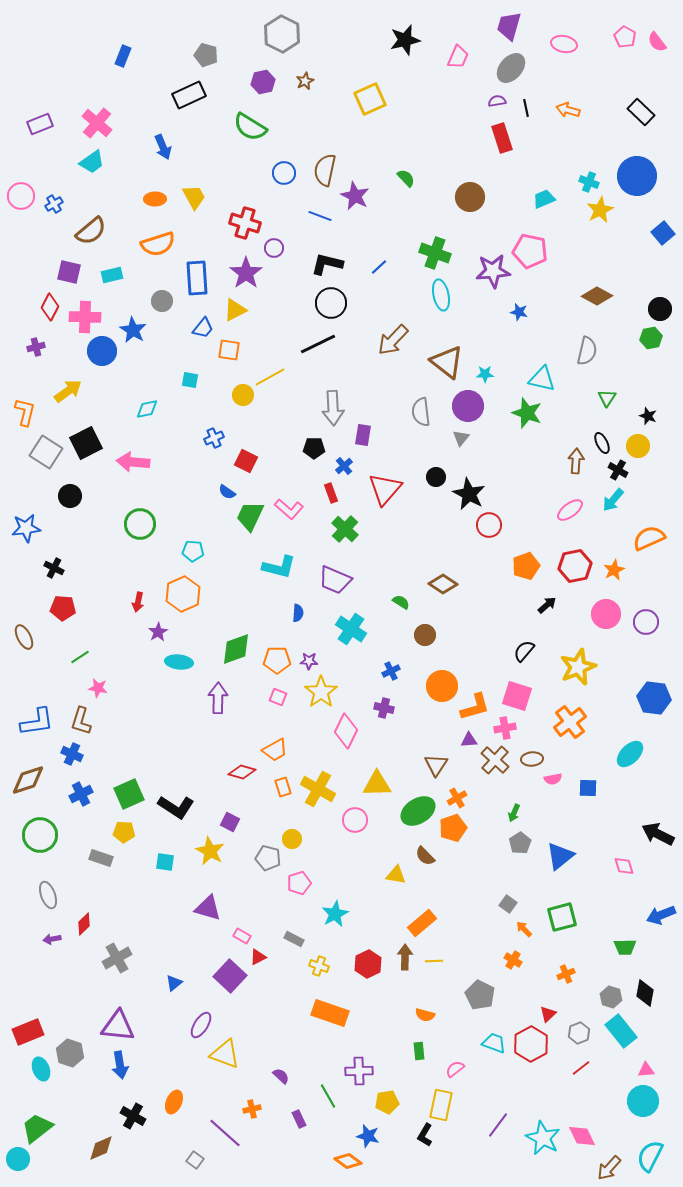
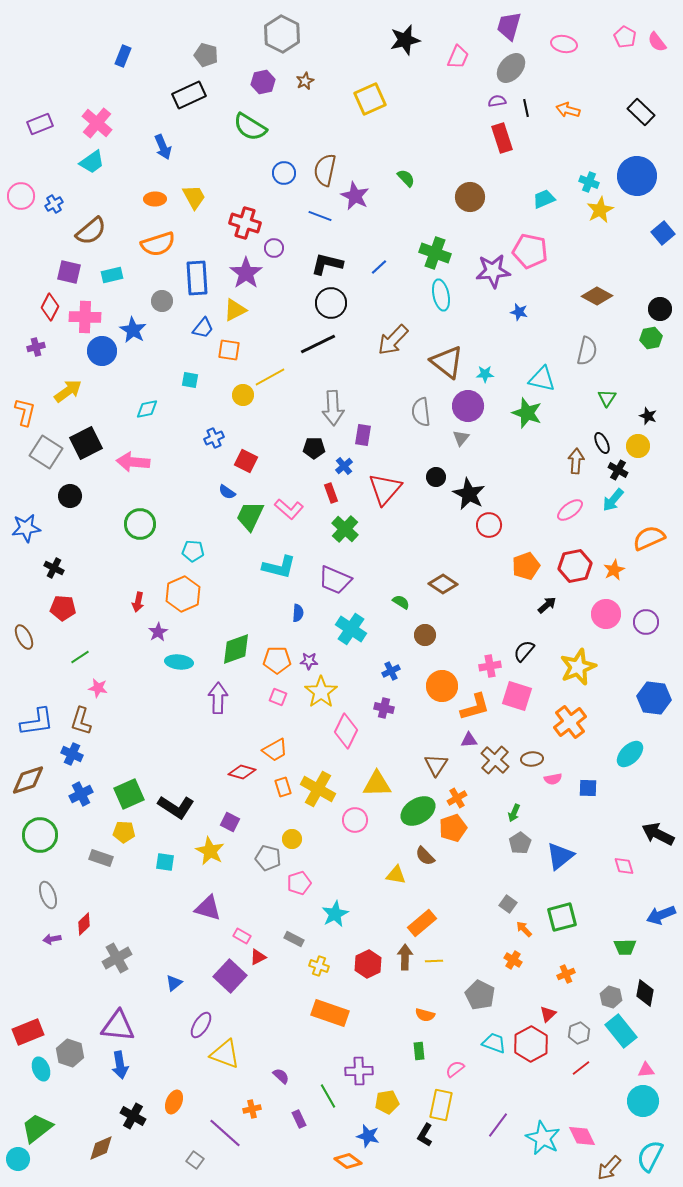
pink cross at (505, 728): moved 15 px left, 62 px up
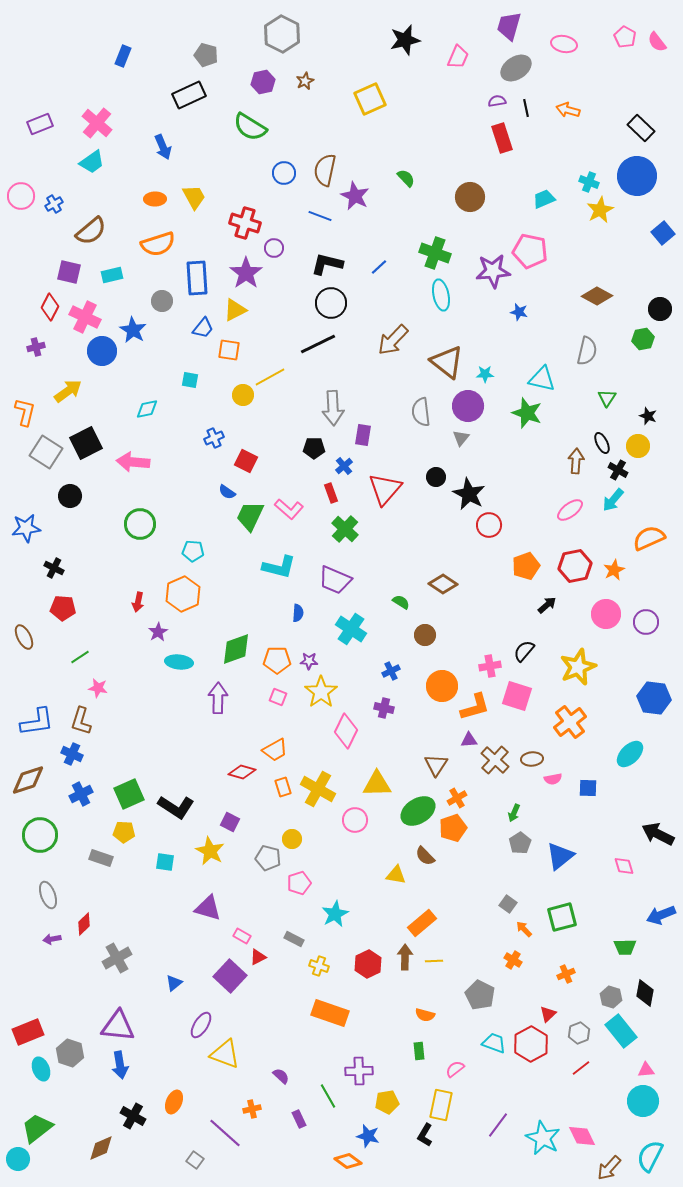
gray ellipse at (511, 68): moved 5 px right; rotated 16 degrees clockwise
black rectangle at (641, 112): moved 16 px down
pink cross at (85, 317): rotated 24 degrees clockwise
green hexagon at (651, 338): moved 8 px left, 1 px down
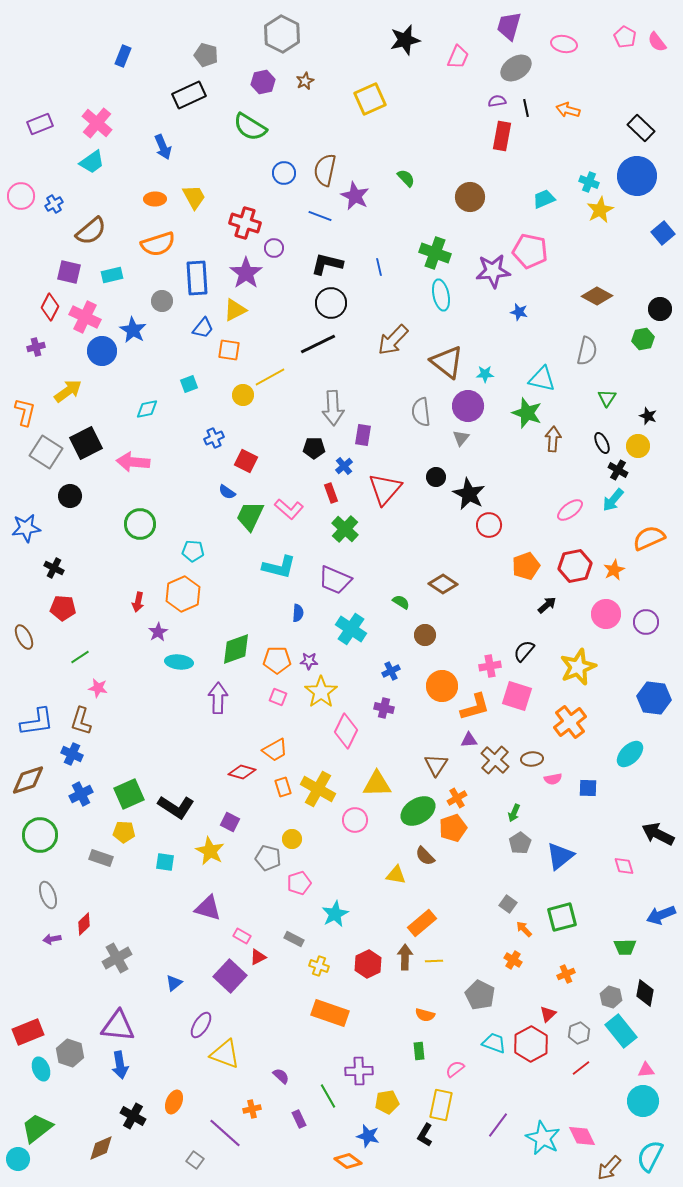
red rectangle at (502, 138): moved 2 px up; rotated 28 degrees clockwise
blue line at (379, 267): rotated 60 degrees counterclockwise
cyan square at (190, 380): moved 1 px left, 4 px down; rotated 30 degrees counterclockwise
brown arrow at (576, 461): moved 23 px left, 22 px up
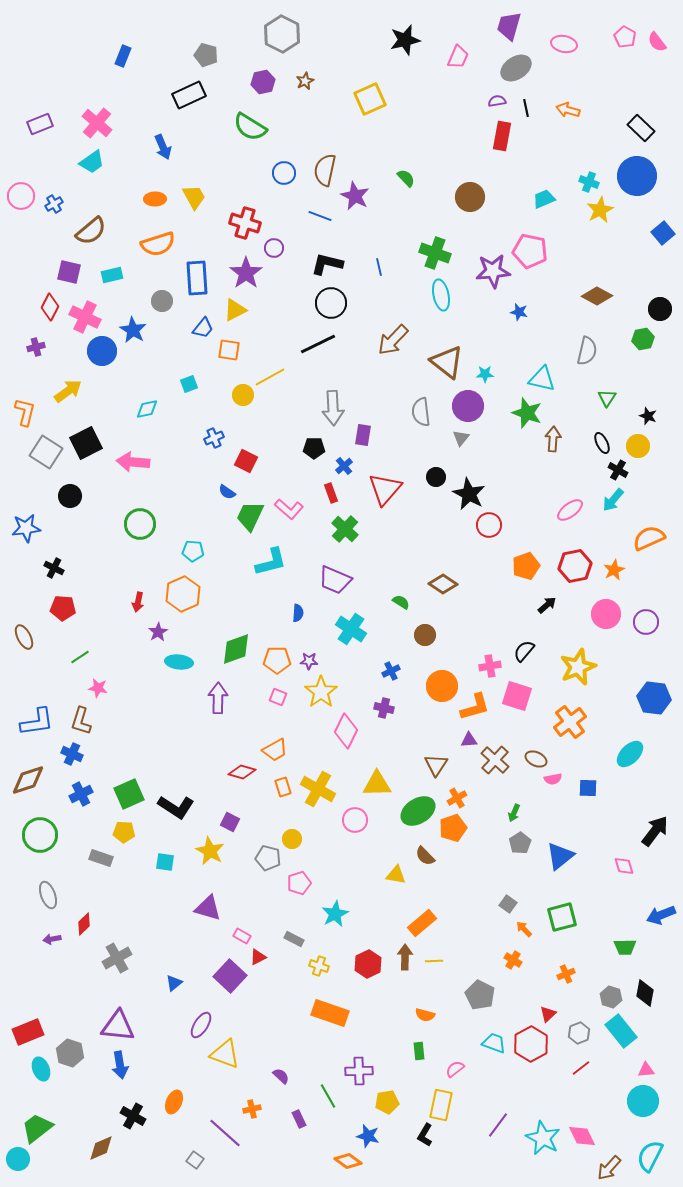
cyan L-shape at (279, 567): moved 8 px left, 5 px up; rotated 28 degrees counterclockwise
brown ellipse at (532, 759): moved 4 px right; rotated 30 degrees clockwise
black arrow at (658, 834): moved 3 px left, 3 px up; rotated 100 degrees clockwise
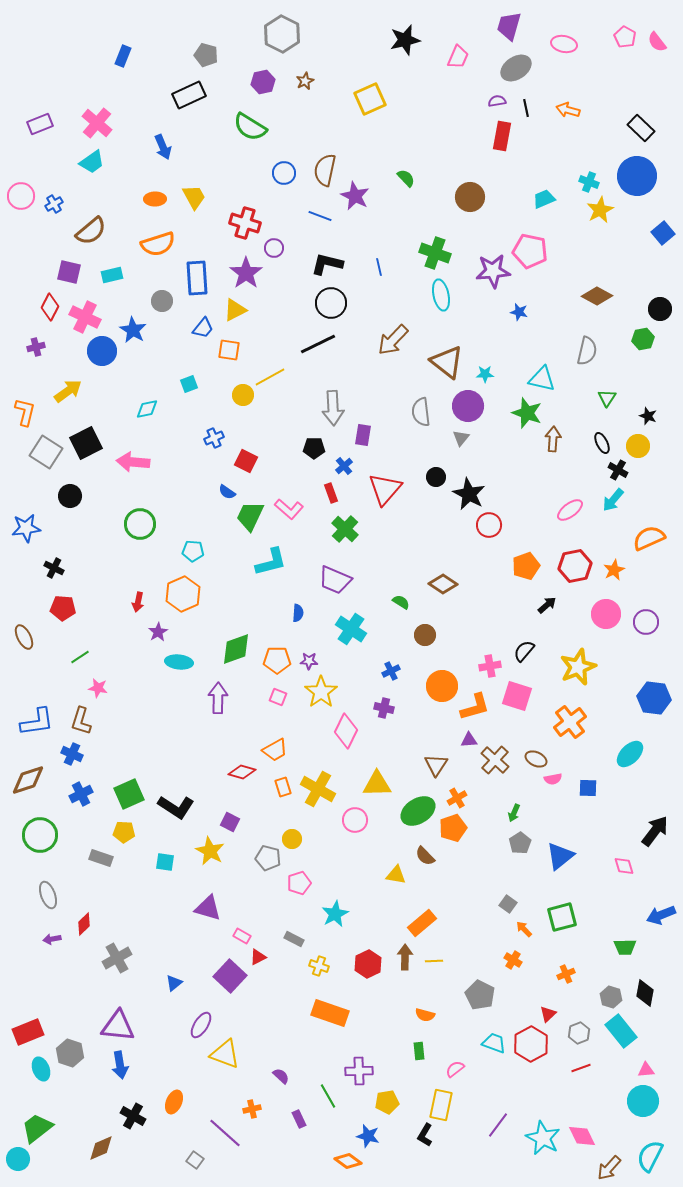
red line at (581, 1068): rotated 18 degrees clockwise
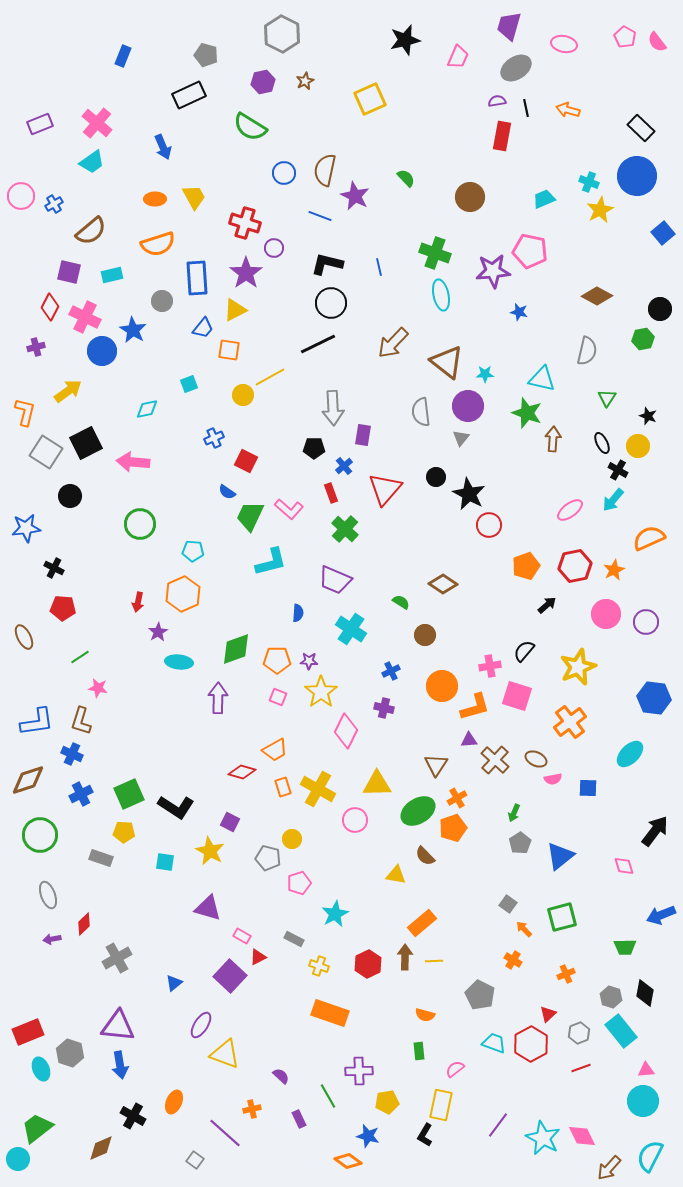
brown arrow at (393, 340): moved 3 px down
